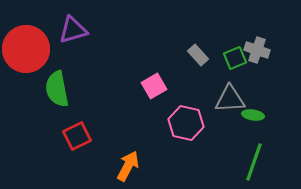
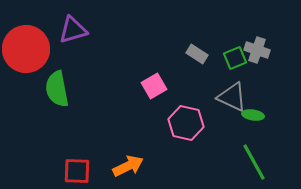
gray rectangle: moved 1 px left, 1 px up; rotated 15 degrees counterclockwise
gray triangle: moved 2 px right, 2 px up; rotated 28 degrees clockwise
red square: moved 35 px down; rotated 28 degrees clockwise
green line: rotated 48 degrees counterclockwise
orange arrow: rotated 36 degrees clockwise
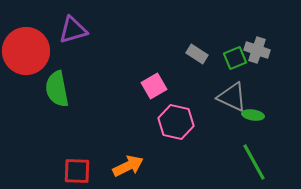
red circle: moved 2 px down
pink hexagon: moved 10 px left, 1 px up
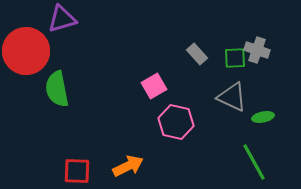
purple triangle: moved 11 px left, 11 px up
gray rectangle: rotated 15 degrees clockwise
green square: rotated 20 degrees clockwise
green ellipse: moved 10 px right, 2 px down; rotated 20 degrees counterclockwise
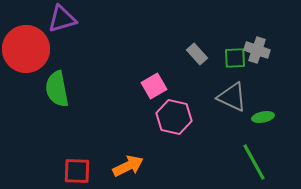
red circle: moved 2 px up
pink hexagon: moved 2 px left, 5 px up
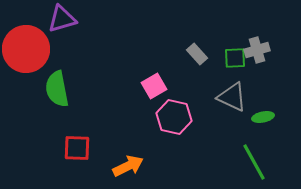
gray cross: rotated 35 degrees counterclockwise
red square: moved 23 px up
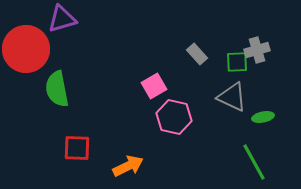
green square: moved 2 px right, 4 px down
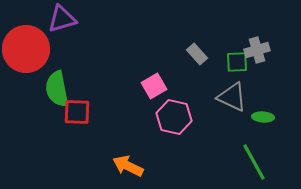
green ellipse: rotated 15 degrees clockwise
red square: moved 36 px up
orange arrow: rotated 128 degrees counterclockwise
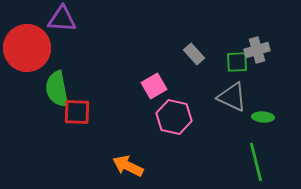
purple triangle: rotated 20 degrees clockwise
red circle: moved 1 px right, 1 px up
gray rectangle: moved 3 px left
green line: moved 2 px right; rotated 15 degrees clockwise
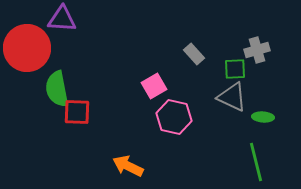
green square: moved 2 px left, 7 px down
